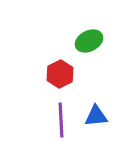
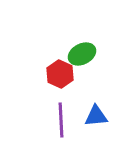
green ellipse: moved 7 px left, 13 px down
red hexagon: rotated 8 degrees counterclockwise
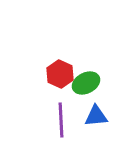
green ellipse: moved 4 px right, 29 px down
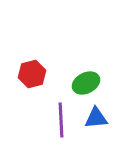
red hexagon: moved 28 px left; rotated 20 degrees clockwise
blue triangle: moved 2 px down
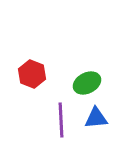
red hexagon: rotated 24 degrees counterclockwise
green ellipse: moved 1 px right
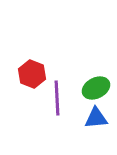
green ellipse: moved 9 px right, 5 px down
purple line: moved 4 px left, 22 px up
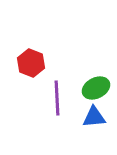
red hexagon: moved 1 px left, 11 px up
blue triangle: moved 2 px left, 1 px up
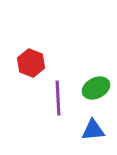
purple line: moved 1 px right
blue triangle: moved 1 px left, 13 px down
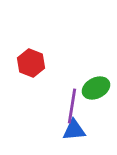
purple line: moved 14 px right, 8 px down; rotated 12 degrees clockwise
blue triangle: moved 19 px left
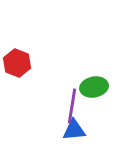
red hexagon: moved 14 px left
green ellipse: moved 2 px left, 1 px up; rotated 16 degrees clockwise
